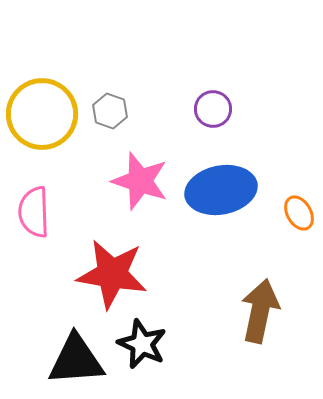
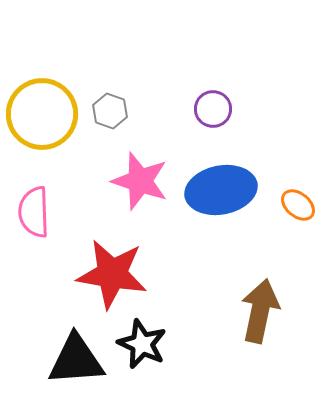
orange ellipse: moved 1 px left, 8 px up; rotated 20 degrees counterclockwise
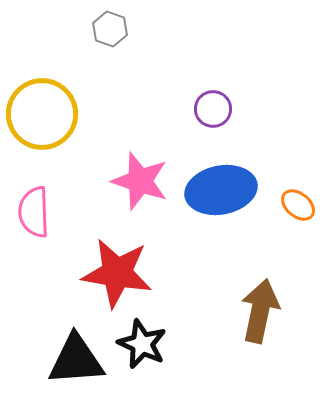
gray hexagon: moved 82 px up
red star: moved 5 px right, 1 px up
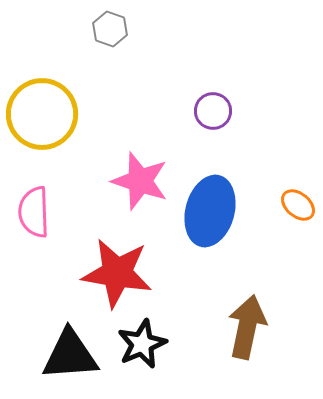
purple circle: moved 2 px down
blue ellipse: moved 11 px left, 21 px down; rotated 64 degrees counterclockwise
brown arrow: moved 13 px left, 16 px down
black star: rotated 24 degrees clockwise
black triangle: moved 6 px left, 5 px up
